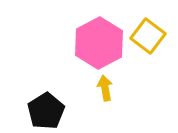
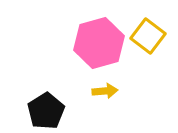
pink hexagon: rotated 12 degrees clockwise
yellow arrow: moved 3 px down; rotated 95 degrees clockwise
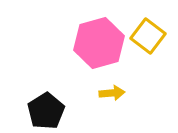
yellow arrow: moved 7 px right, 2 px down
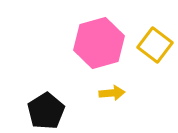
yellow square: moved 7 px right, 9 px down
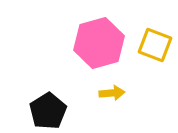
yellow square: rotated 16 degrees counterclockwise
black pentagon: moved 2 px right
